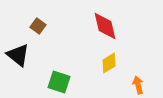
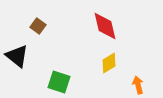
black triangle: moved 1 px left, 1 px down
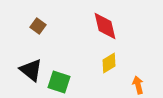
black triangle: moved 14 px right, 14 px down
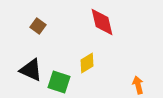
red diamond: moved 3 px left, 4 px up
yellow diamond: moved 22 px left
black triangle: rotated 15 degrees counterclockwise
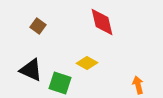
yellow diamond: rotated 60 degrees clockwise
green square: moved 1 px right, 1 px down
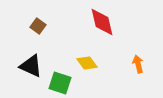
yellow diamond: rotated 25 degrees clockwise
black triangle: moved 4 px up
orange arrow: moved 21 px up
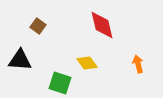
red diamond: moved 3 px down
black triangle: moved 11 px left, 6 px up; rotated 20 degrees counterclockwise
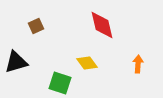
brown square: moved 2 px left; rotated 28 degrees clockwise
black triangle: moved 4 px left, 2 px down; rotated 20 degrees counterclockwise
orange arrow: rotated 18 degrees clockwise
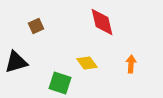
red diamond: moved 3 px up
orange arrow: moved 7 px left
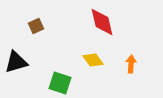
yellow diamond: moved 6 px right, 3 px up
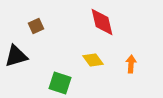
black triangle: moved 6 px up
